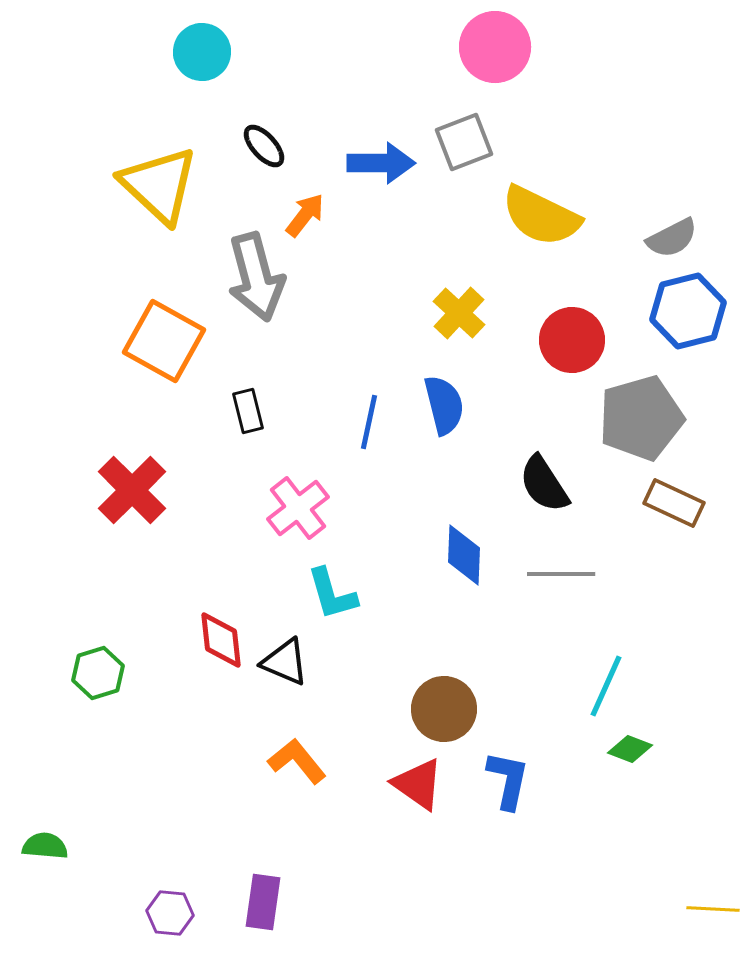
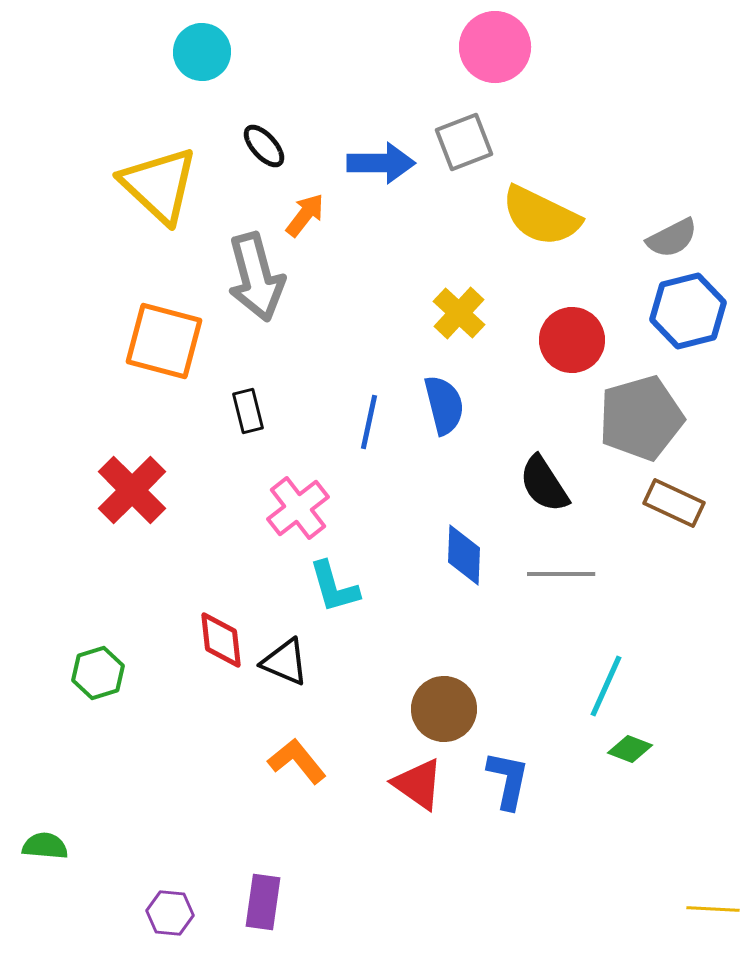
orange square: rotated 14 degrees counterclockwise
cyan L-shape: moved 2 px right, 7 px up
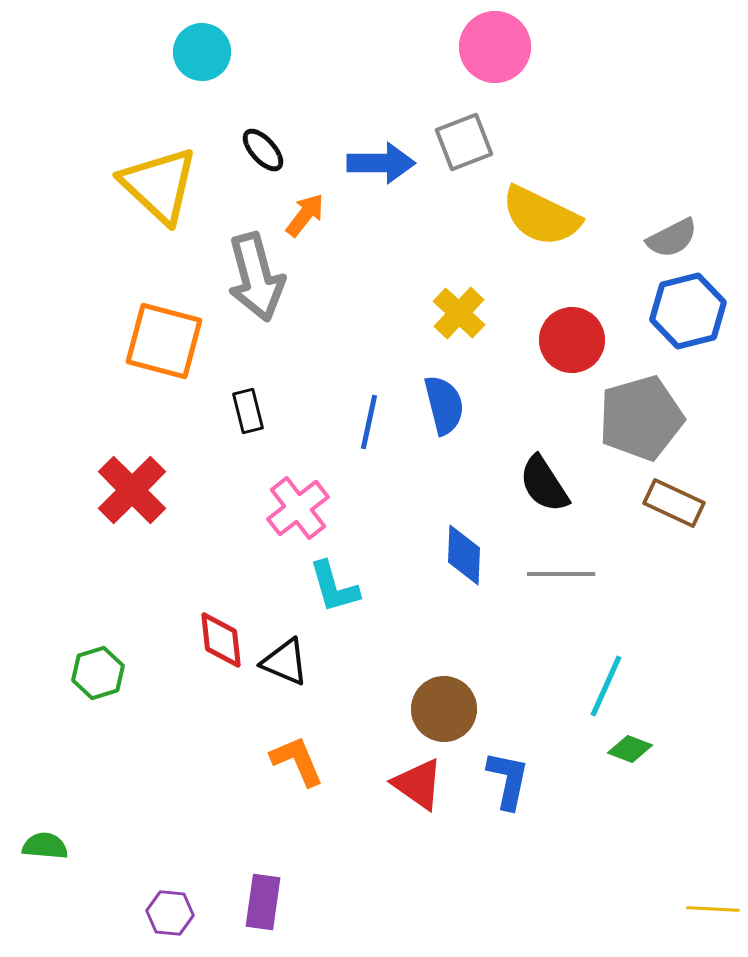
black ellipse: moved 1 px left, 4 px down
orange L-shape: rotated 16 degrees clockwise
